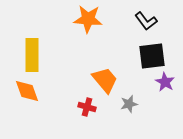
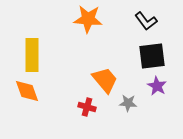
purple star: moved 8 px left, 4 px down
gray star: moved 1 px left, 1 px up; rotated 18 degrees clockwise
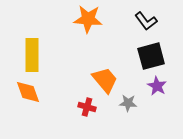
black square: moved 1 px left; rotated 8 degrees counterclockwise
orange diamond: moved 1 px right, 1 px down
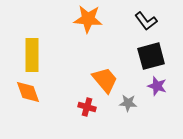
purple star: rotated 12 degrees counterclockwise
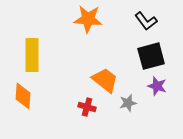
orange trapezoid: rotated 12 degrees counterclockwise
orange diamond: moved 5 px left, 4 px down; rotated 24 degrees clockwise
gray star: rotated 18 degrees counterclockwise
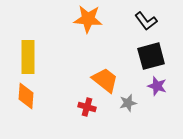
yellow rectangle: moved 4 px left, 2 px down
orange diamond: moved 3 px right
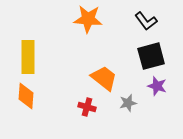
orange trapezoid: moved 1 px left, 2 px up
